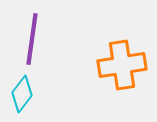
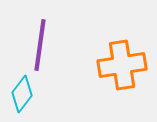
purple line: moved 8 px right, 6 px down
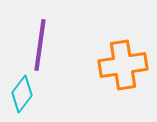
orange cross: moved 1 px right
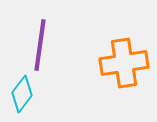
orange cross: moved 1 px right, 2 px up
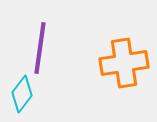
purple line: moved 3 px down
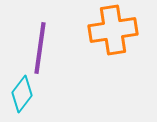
orange cross: moved 11 px left, 33 px up
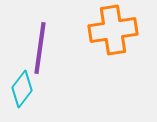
cyan diamond: moved 5 px up
